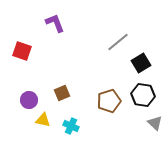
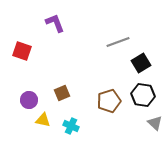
gray line: rotated 20 degrees clockwise
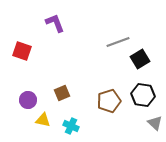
black square: moved 1 px left, 4 px up
purple circle: moved 1 px left
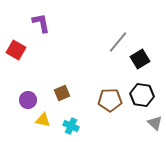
purple L-shape: moved 14 px left; rotated 10 degrees clockwise
gray line: rotated 30 degrees counterclockwise
red square: moved 6 px left, 1 px up; rotated 12 degrees clockwise
black hexagon: moved 1 px left
brown pentagon: moved 1 px right, 1 px up; rotated 15 degrees clockwise
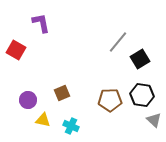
gray triangle: moved 1 px left, 3 px up
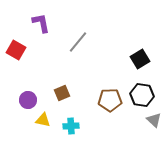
gray line: moved 40 px left
cyan cross: rotated 28 degrees counterclockwise
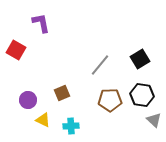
gray line: moved 22 px right, 23 px down
yellow triangle: rotated 14 degrees clockwise
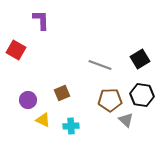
purple L-shape: moved 3 px up; rotated 10 degrees clockwise
gray line: rotated 70 degrees clockwise
gray triangle: moved 28 px left
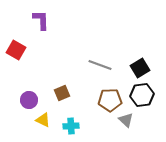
black square: moved 9 px down
black hexagon: rotated 15 degrees counterclockwise
purple circle: moved 1 px right
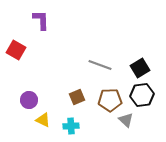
brown square: moved 15 px right, 4 px down
